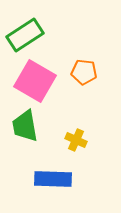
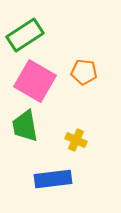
blue rectangle: rotated 9 degrees counterclockwise
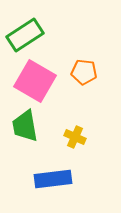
yellow cross: moved 1 px left, 3 px up
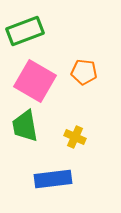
green rectangle: moved 4 px up; rotated 12 degrees clockwise
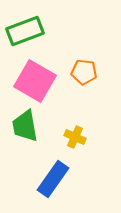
blue rectangle: rotated 48 degrees counterclockwise
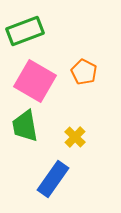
orange pentagon: rotated 20 degrees clockwise
yellow cross: rotated 20 degrees clockwise
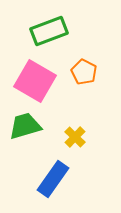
green rectangle: moved 24 px right
green trapezoid: rotated 84 degrees clockwise
